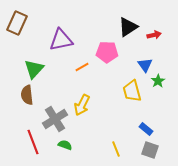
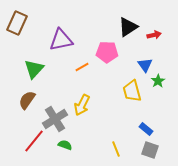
brown semicircle: moved 5 px down; rotated 42 degrees clockwise
red line: moved 1 px right, 1 px up; rotated 60 degrees clockwise
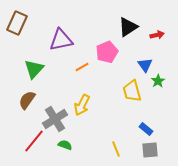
red arrow: moved 3 px right
pink pentagon: rotated 25 degrees counterclockwise
gray square: rotated 24 degrees counterclockwise
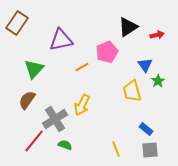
brown rectangle: rotated 10 degrees clockwise
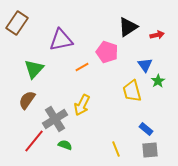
pink pentagon: rotated 30 degrees counterclockwise
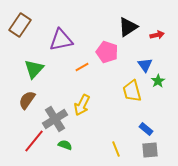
brown rectangle: moved 3 px right, 2 px down
